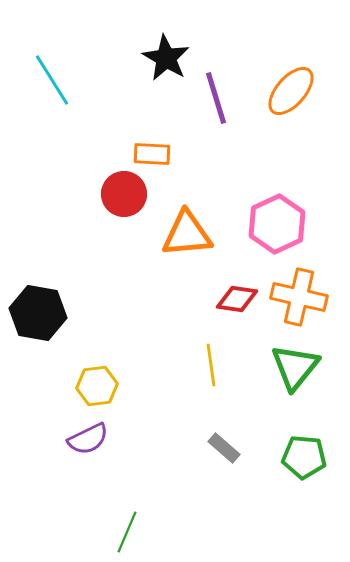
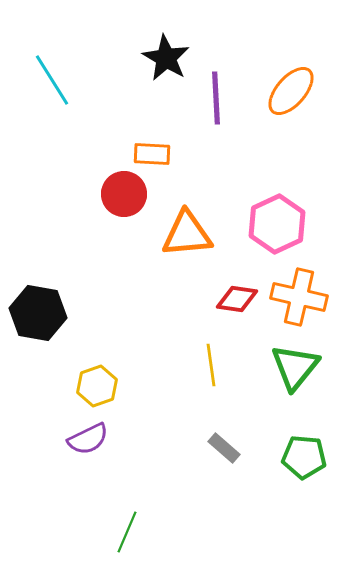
purple line: rotated 14 degrees clockwise
yellow hexagon: rotated 12 degrees counterclockwise
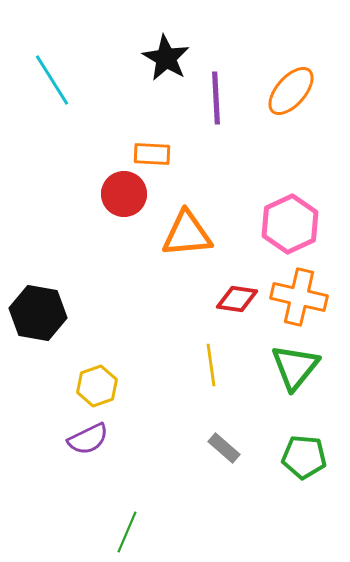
pink hexagon: moved 13 px right
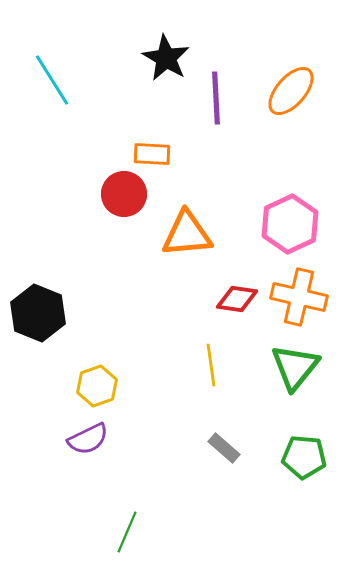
black hexagon: rotated 12 degrees clockwise
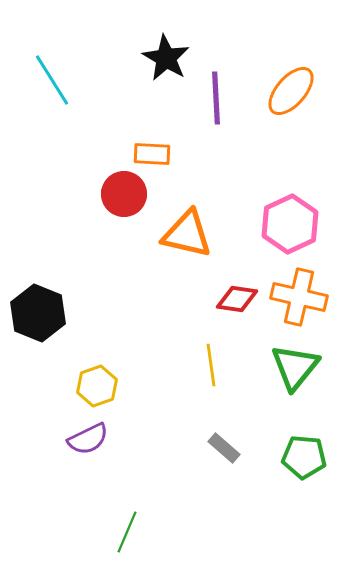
orange triangle: rotated 18 degrees clockwise
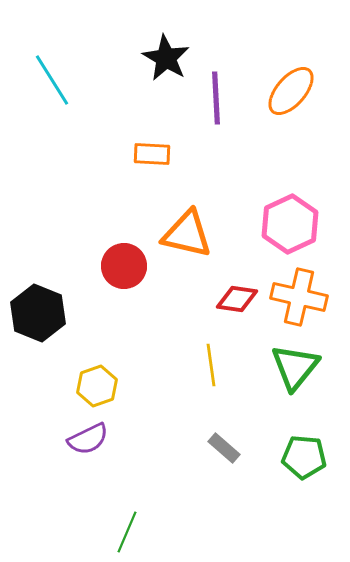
red circle: moved 72 px down
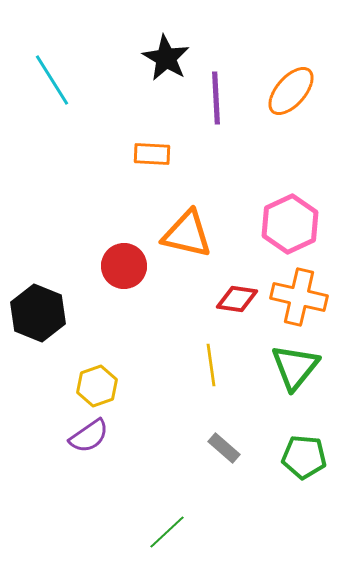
purple semicircle: moved 1 px right, 3 px up; rotated 9 degrees counterclockwise
green line: moved 40 px right; rotated 24 degrees clockwise
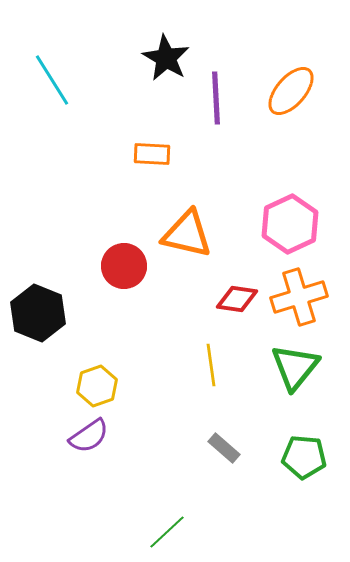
orange cross: rotated 30 degrees counterclockwise
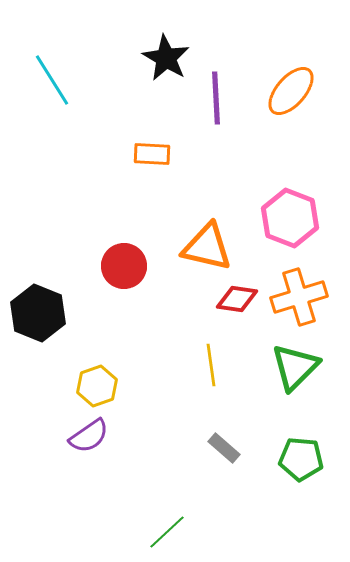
pink hexagon: moved 6 px up; rotated 14 degrees counterclockwise
orange triangle: moved 20 px right, 13 px down
green triangle: rotated 6 degrees clockwise
green pentagon: moved 3 px left, 2 px down
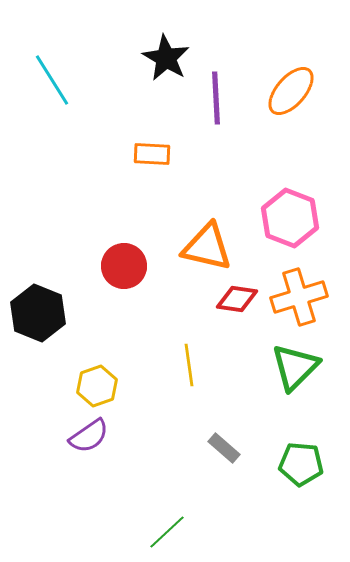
yellow line: moved 22 px left
green pentagon: moved 5 px down
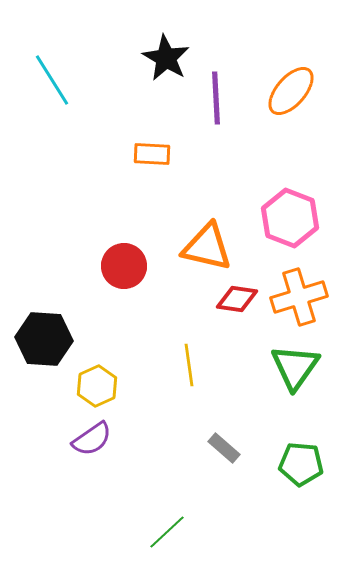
black hexagon: moved 6 px right, 26 px down; rotated 18 degrees counterclockwise
green triangle: rotated 10 degrees counterclockwise
yellow hexagon: rotated 6 degrees counterclockwise
purple semicircle: moved 3 px right, 3 px down
